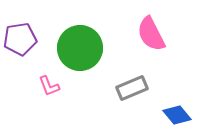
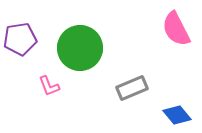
pink semicircle: moved 25 px right, 5 px up
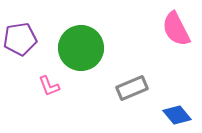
green circle: moved 1 px right
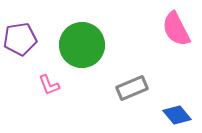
green circle: moved 1 px right, 3 px up
pink L-shape: moved 1 px up
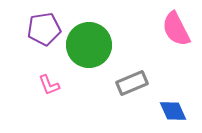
purple pentagon: moved 24 px right, 10 px up
green circle: moved 7 px right
gray rectangle: moved 5 px up
blue diamond: moved 4 px left, 4 px up; rotated 16 degrees clockwise
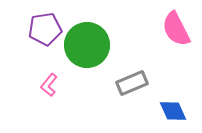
purple pentagon: moved 1 px right
green circle: moved 2 px left
pink L-shape: rotated 60 degrees clockwise
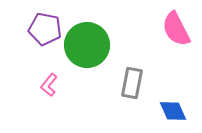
purple pentagon: rotated 20 degrees clockwise
gray rectangle: rotated 56 degrees counterclockwise
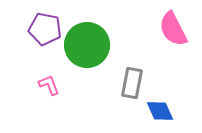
pink semicircle: moved 3 px left
pink L-shape: rotated 120 degrees clockwise
blue diamond: moved 13 px left
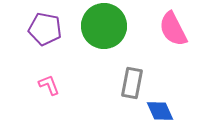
green circle: moved 17 px right, 19 px up
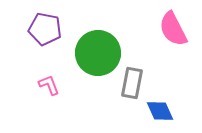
green circle: moved 6 px left, 27 px down
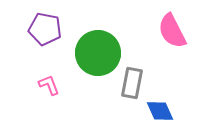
pink semicircle: moved 1 px left, 2 px down
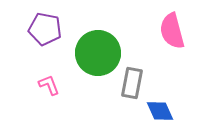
pink semicircle: rotated 12 degrees clockwise
